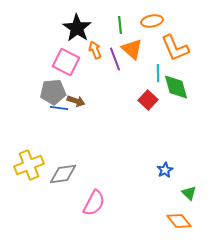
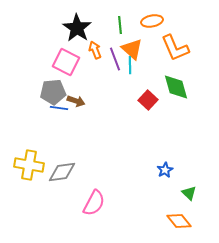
cyan line: moved 28 px left, 8 px up
yellow cross: rotated 32 degrees clockwise
gray diamond: moved 1 px left, 2 px up
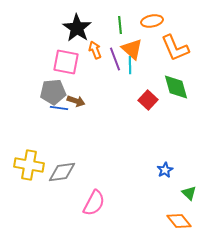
pink square: rotated 16 degrees counterclockwise
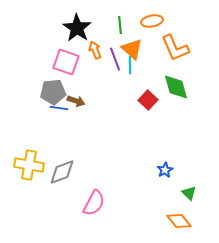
pink square: rotated 8 degrees clockwise
gray diamond: rotated 12 degrees counterclockwise
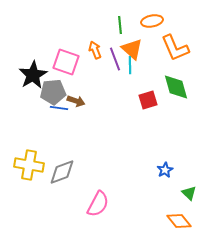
black star: moved 44 px left, 47 px down; rotated 8 degrees clockwise
red square: rotated 30 degrees clockwise
pink semicircle: moved 4 px right, 1 px down
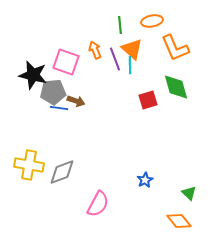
black star: rotated 28 degrees counterclockwise
blue star: moved 20 px left, 10 px down
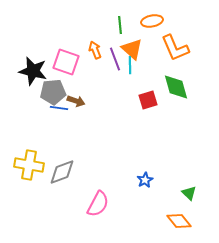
black star: moved 4 px up
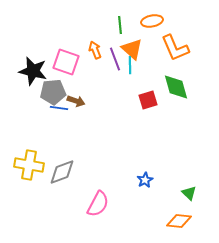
orange diamond: rotated 45 degrees counterclockwise
